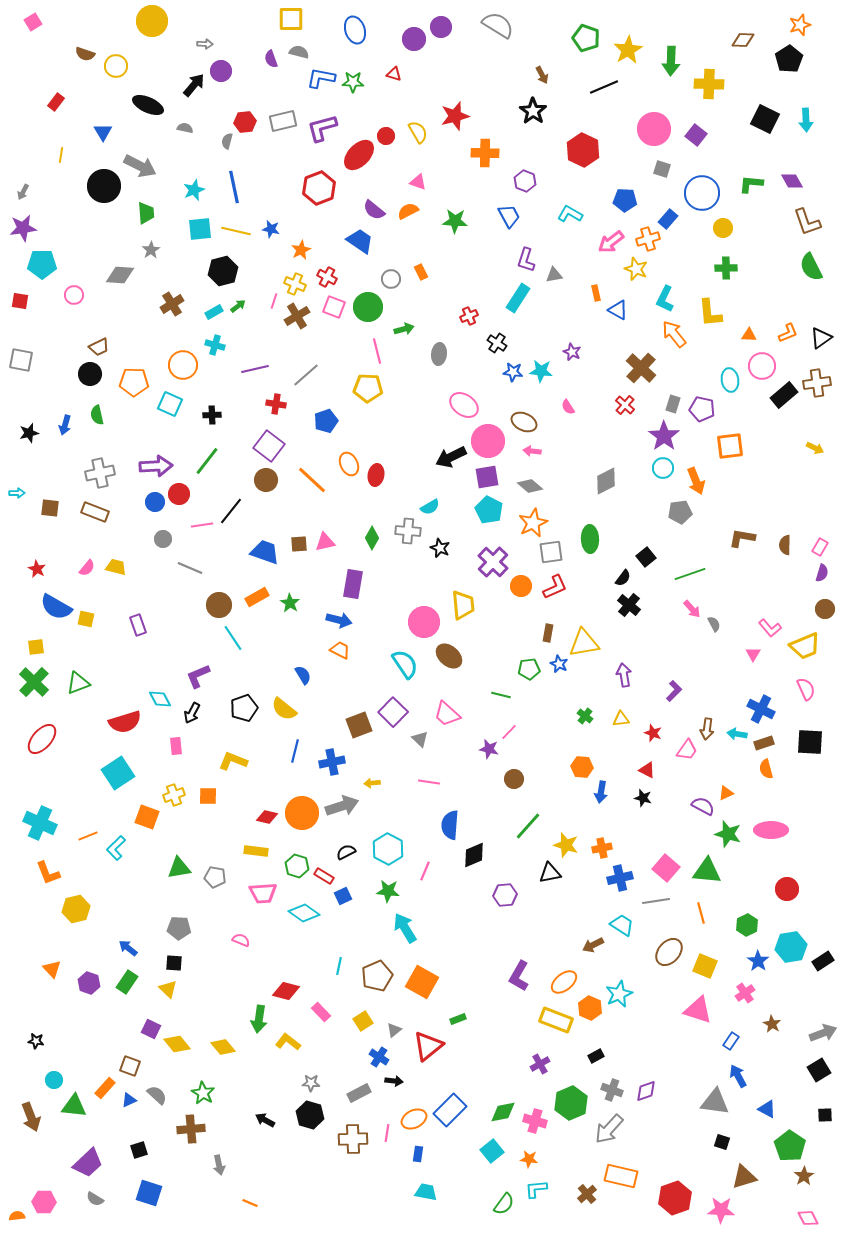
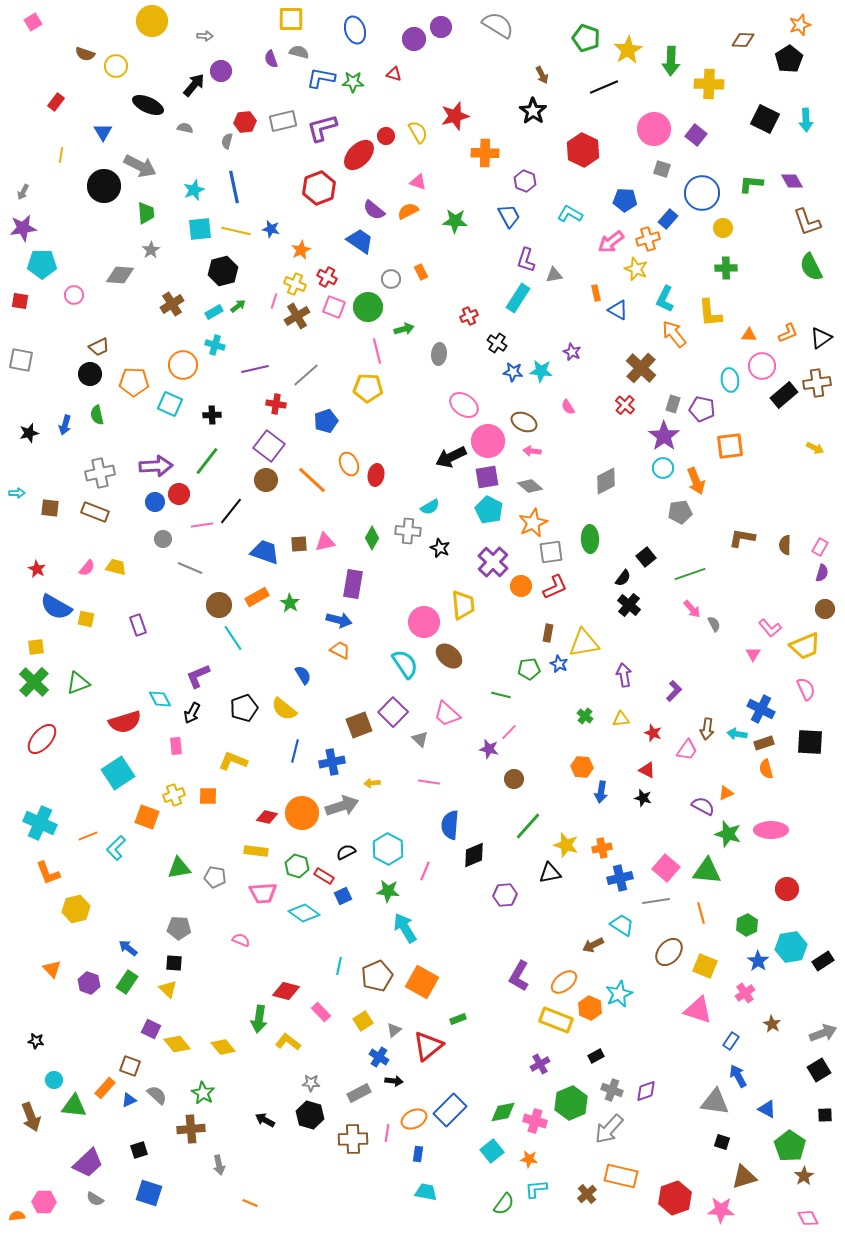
gray arrow at (205, 44): moved 8 px up
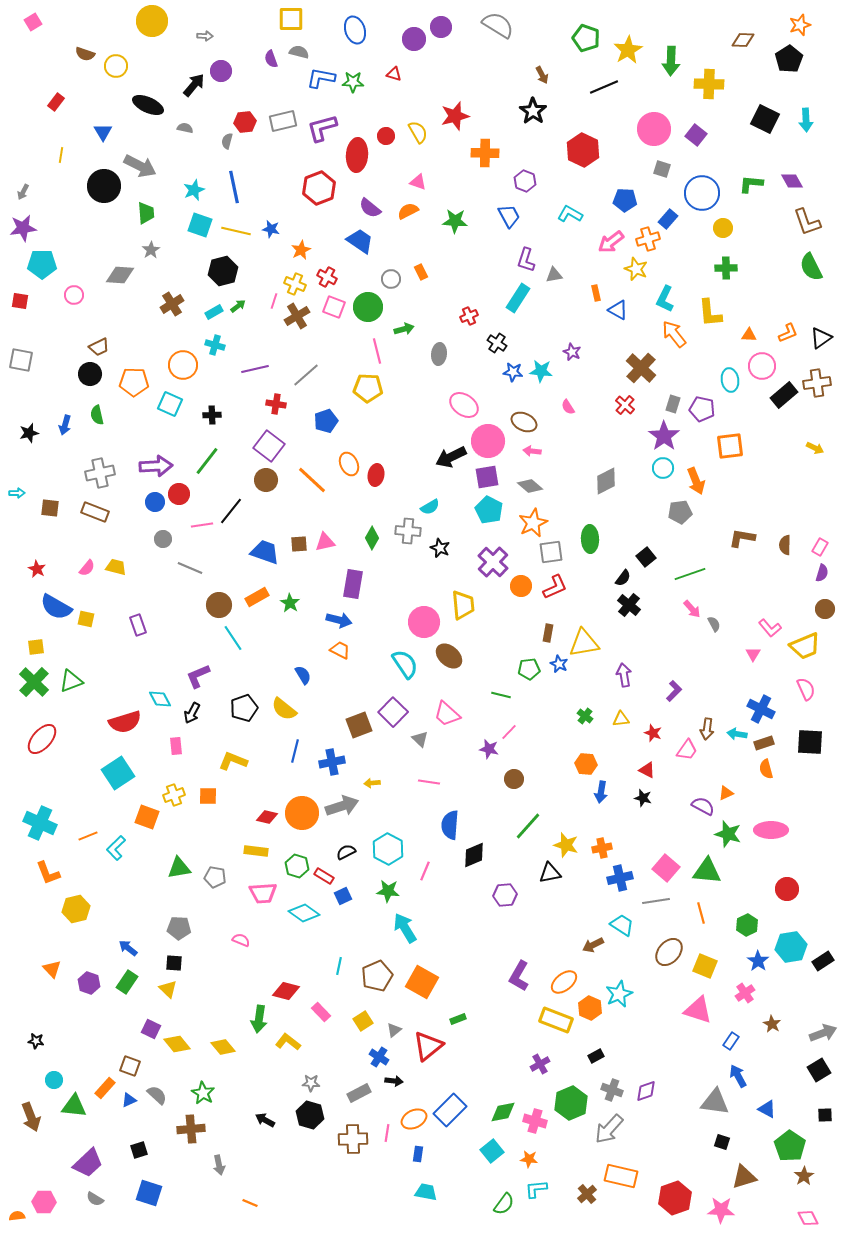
red ellipse at (359, 155): moved 2 px left; rotated 40 degrees counterclockwise
purple semicircle at (374, 210): moved 4 px left, 2 px up
cyan square at (200, 229): moved 4 px up; rotated 25 degrees clockwise
green triangle at (78, 683): moved 7 px left, 2 px up
orange hexagon at (582, 767): moved 4 px right, 3 px up
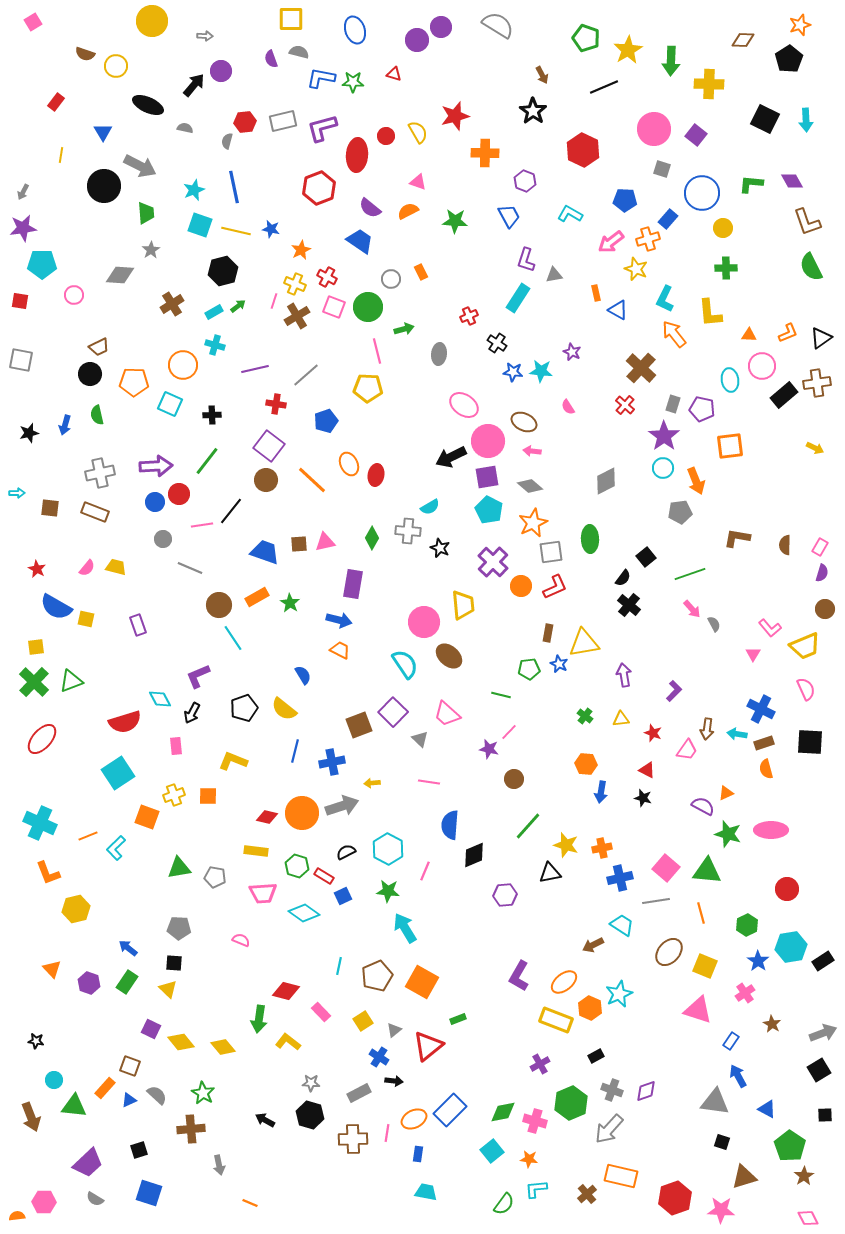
purple circle at (414, 39): moved 3 px right, 1 px down
brown L-shape at (742, 538): moved 5 px left
yellow diamond at (177, 1044): moved 4 px right, 2 px up
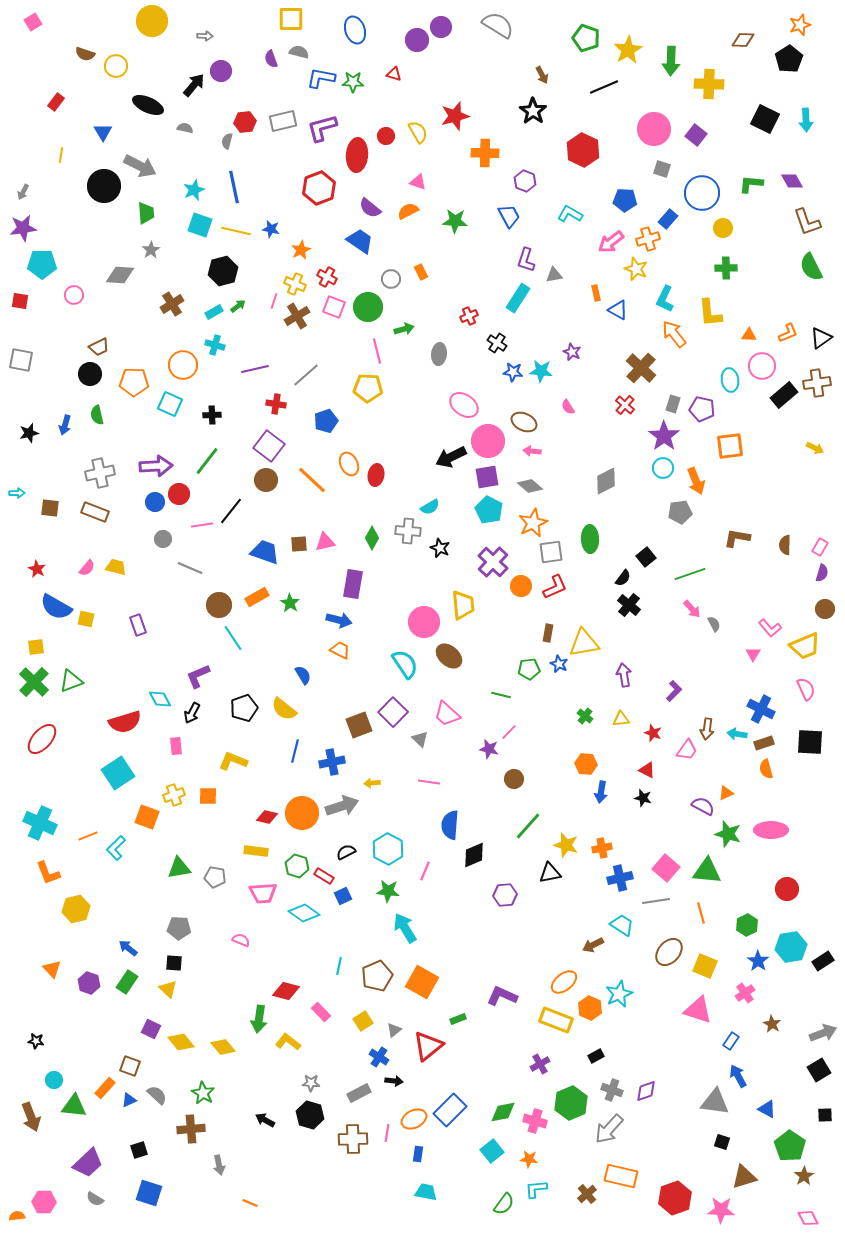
purple L-shape at (519, 976): moved 17 px left, 20 px down; rotated 84 degrees clockwise
